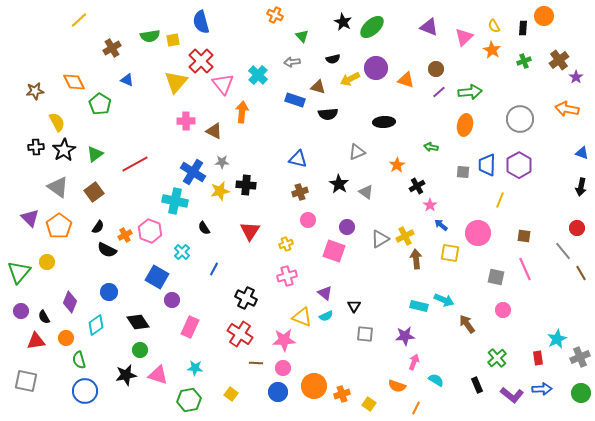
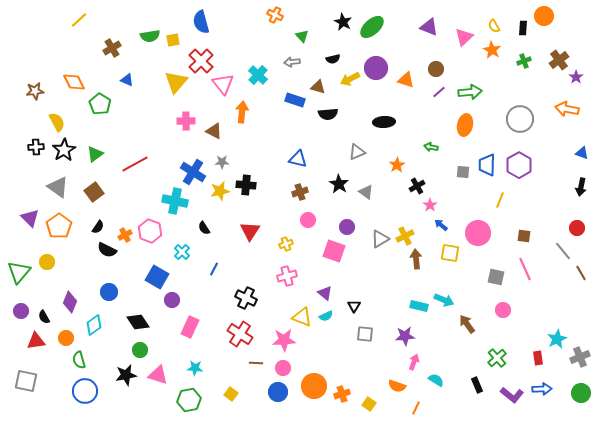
cyan diamond at (96, 325): moved 2 px left
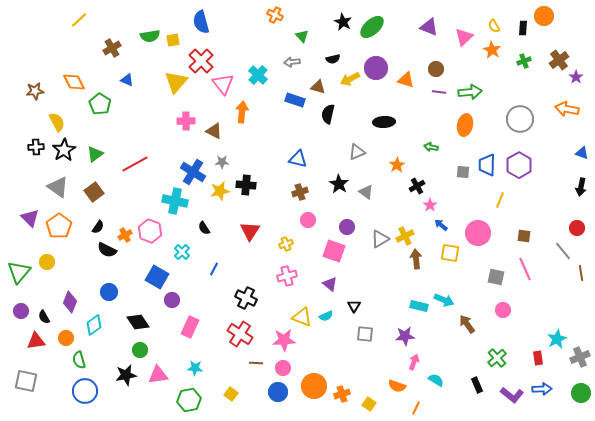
purple line at (439, 92): rotated 48 degrees clockwise
black semicircle at (328, 114): rotated 108 degrees clockwise
brown line at (581, 273): rotated 21 degrees clockwise
purple triangle at (325, 293): moved 5 px right, 9 px up
pink triangle at (158, 375): rotated 25 degrees counterclockwise
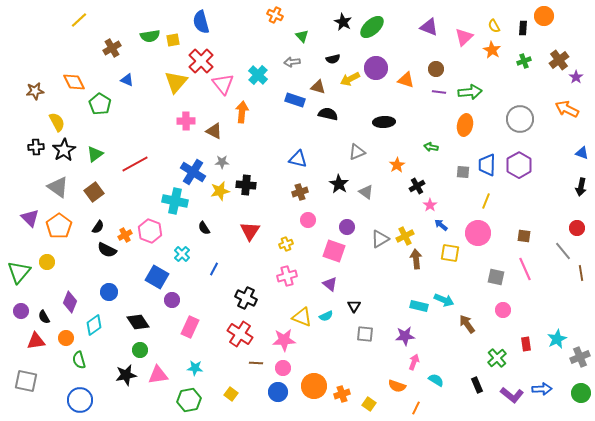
orange arrow at (567, 109): rotated 15 degrees clockwise
black semicircle at (328, 114): rotated 90 degrees clockwise
yellow line at (500, 200): moved 14 px left, 1 px down
cyan cross at (182, 252): moved 2 px down
red rectangle at (538, 358): moved 12 px left, 14 px up
blue circle at (85, 391): moved 5 px left, 9 px down
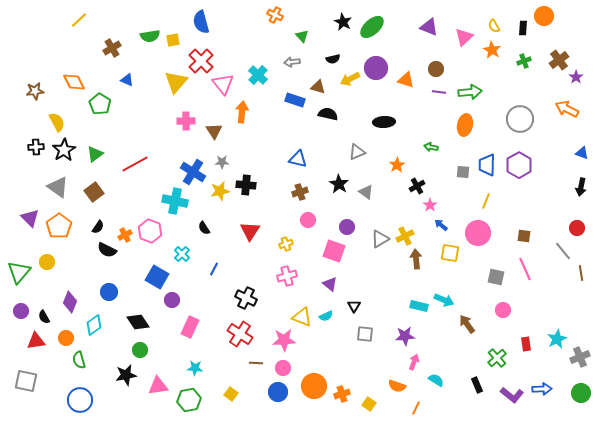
brown triangle at (214, 131): rotated 30 degrees clockwise
pink triangle at (158, 375): moved 11 px down
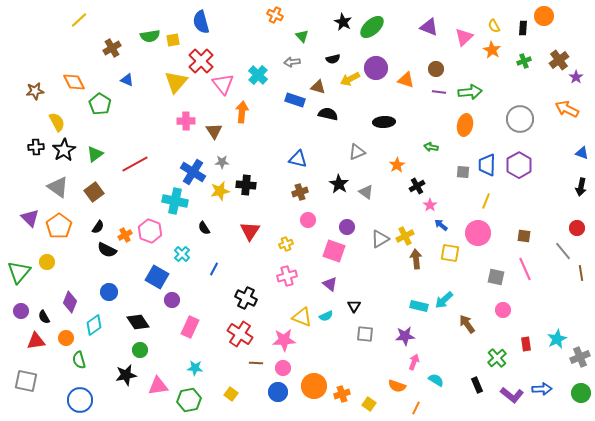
cyan arrow at (444, 300): rotated 114 degrees clockwise
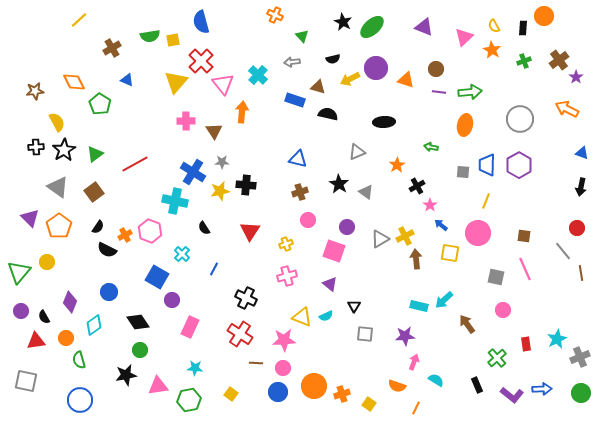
purple triangle at (429, 27): moved 5 px left
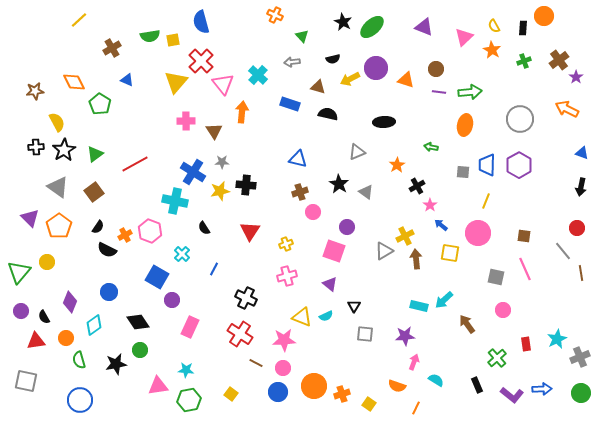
blue rectangle at (295, 100): moved 5 px left, 4 px down
pink circle at (308, 220): moved 5 px right, 8 px up
gray triangle at (380, 239): moved 4 px right, 12 px down
brown line at (256, 363): rotated 24 degrees clockwise
cyan star at (195, 368): moved 9 px left, 2 px down
black star at (126, 375): moved 10 px left, 11 px up
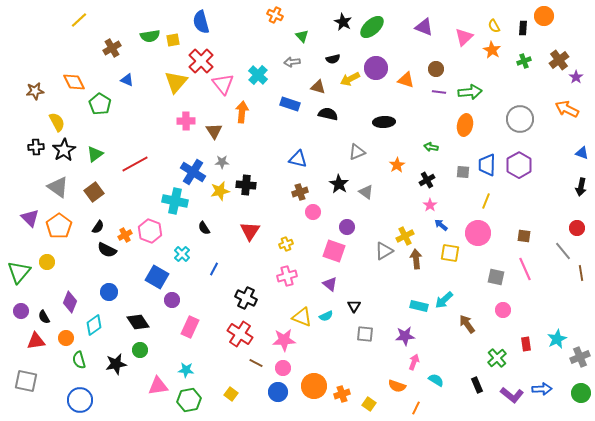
black cross at (417, 186): moved 10 px right, 6 px up
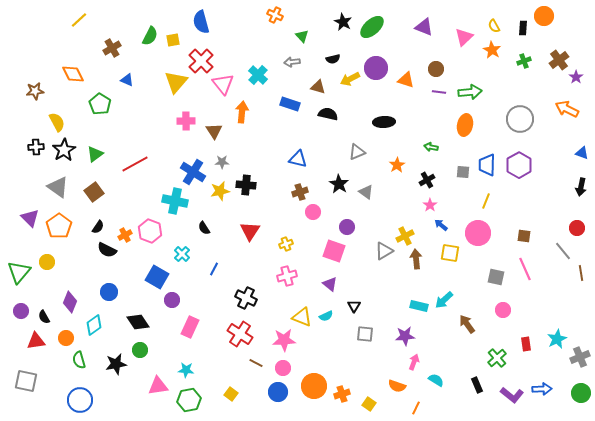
green semicircle at (150, 36): rotated 54 degrees counterclockwise
orange diamond at (74, 82): moved 1 px left, 8 px up
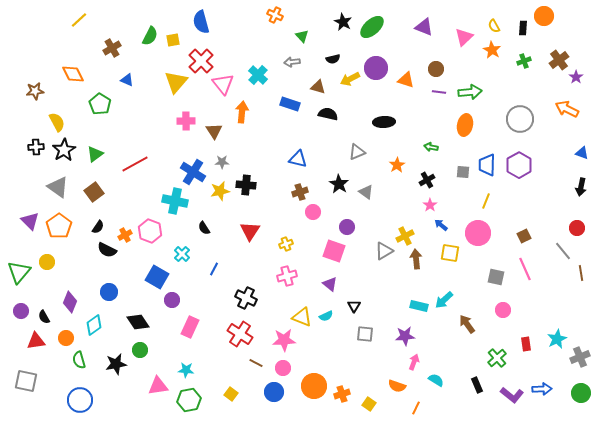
purple triangle at (30, 218): moved 3 px down
brown square at (524, 236): rotated 32 degrees counterclockwise
blue circle at (278, 392): moved 4 px left
